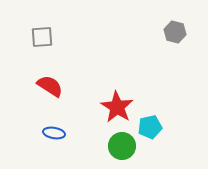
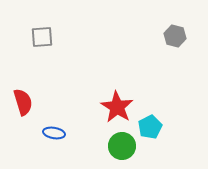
gray hexagon: moved 4 px down
red semicircle: moved 27 px left, 16 px down; rotated 40 degrees clockwise
cyan pentagon: rotated 15 degrees counterclockwise
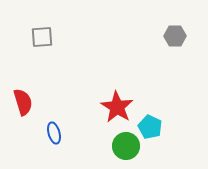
gray hexagon: rotated 15 degrees counterclockwise
cyan pentagon: rotated 20 degrees counterclockwise
blue ellipse: rotated 65 degrees clockwise
green circle: moved 4 px right
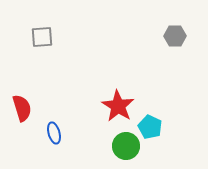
red semicircle: moved 1 px left, 6 px down
red star: moved 1 px right, 1 px up
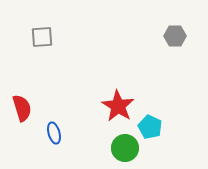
green circle: moved 1 px left, 2 px down
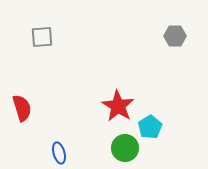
cyan pentagon: rotated 15 degrees clockwise
blue ellipse: moved 5 px right, 20 px down
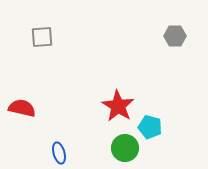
red semicircle: rotated 60 degrees counterclockwise
cyan pentagon: rotated 25 degrees counterclockwise
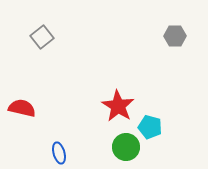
gray square: rotated 35 degrees counterclockwise
green circle: moved 1 px right, 1 px up
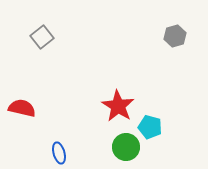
gray hexagon: rotated 15 degrees counterclockwise
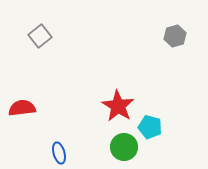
gray square: moved 2 px left, 1 px up
red semicircle: rotated 20 degrees counterclockwise
green circle: moved 2 px left
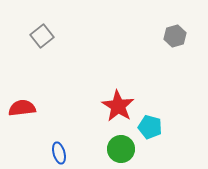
gray square: moved 2 px right
green circle: moved 3 px left, 2 px down
